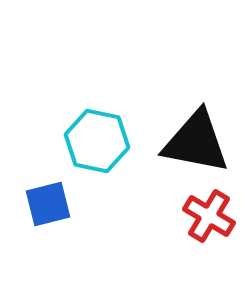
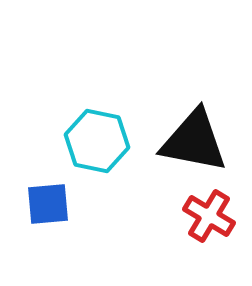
black triangle: moved 2 px left, 1 px up
blue square: rotated 9 degrees clockwise
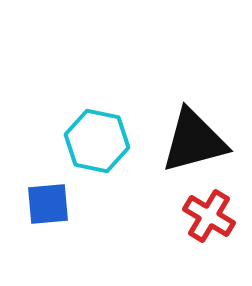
black triangle: rotated 26 degrees counterclockwise
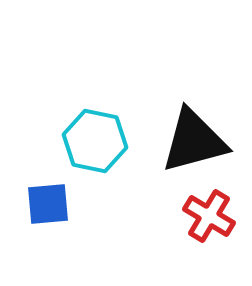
cyan hexagon: moved 2 px left
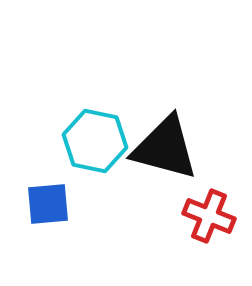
black triangle: moved 29 px left, 7 px down; rotated 30 degrees clockwise
red cross: rotated 9 degrees counterclockwise
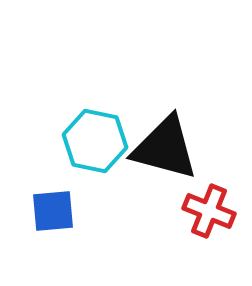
blue square: moved 5 px right, 7 px down
red cross: moved 5 px up
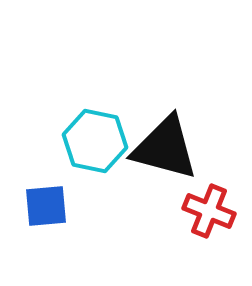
blue square: moved 7 px left, 5 px up
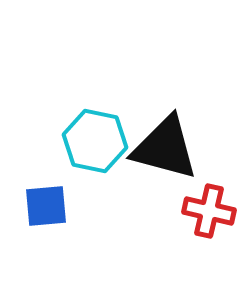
red cross: rotated 9 degrees counterclockwise
